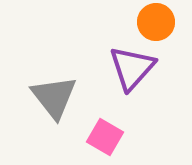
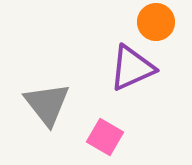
purple triangle: rotated 24 degrees clockwise
gray triangle: moved 7 px left, 7 px down
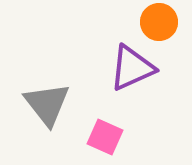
orange circle: moved 3 px right
pink square: rotated 6 degrees counterclockwise
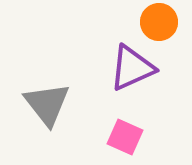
pink square: moved 20 px right
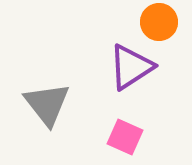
purple triangle: moved 1 px left, 1 px up; rotated 9 degrees counterclockwise
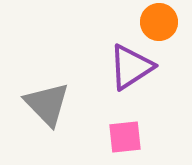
gray triangle: rotated 6 degrees counterclockwise
pink square: rotated 30 degrees counterclockwise
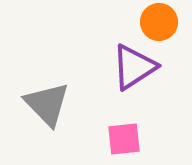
purple triangle: moved 3 px right
pink square: moved 1 px left, 2 px down
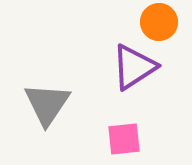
gray triangle: rotated 18 degrees clockwise
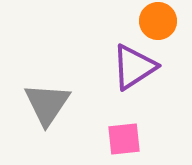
orange circle: moved 1 px left, 1 px up
